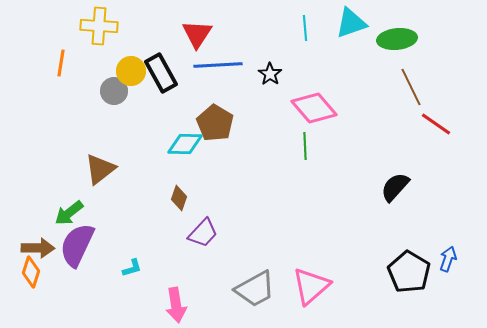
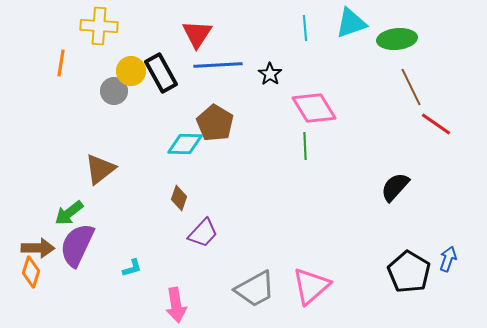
pink diamond: rotated 9 degrees clockwise
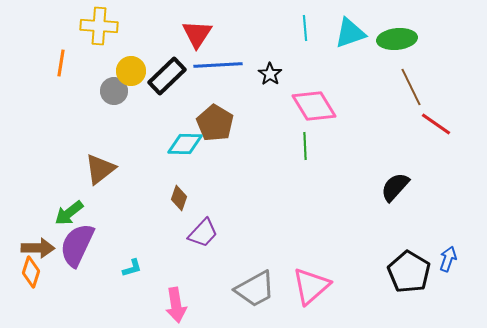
cyan triangle: moved 1 px left, 10 px down
black rectangle: moved 6 px right, 3 px down; rotated 75 degrees clockwise
pink diamond: moved 2 px up
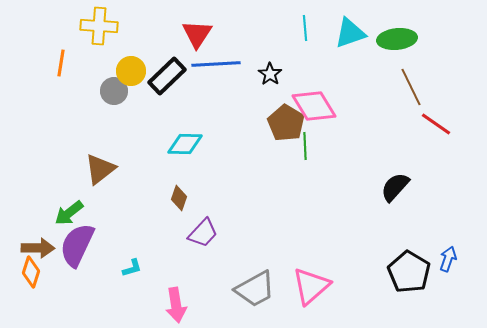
blue line: moved 2 px left, 1 px up
brown pentagon: moved 71 px right
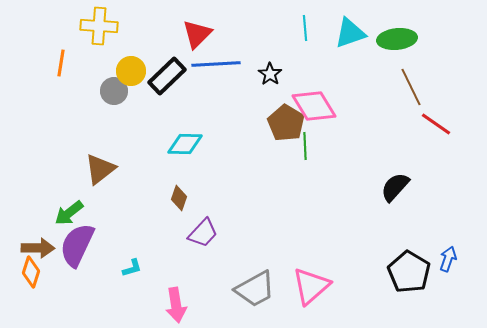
red triangle: rotated 12 degrees clockwise
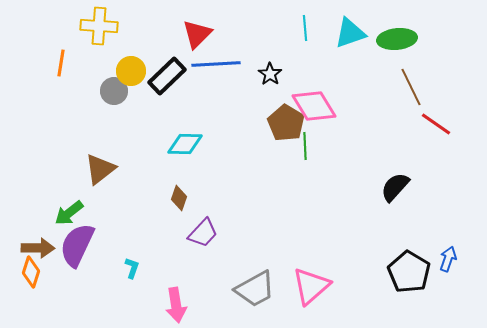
cyan L-shape: rotated 55 degrees counterclockwise
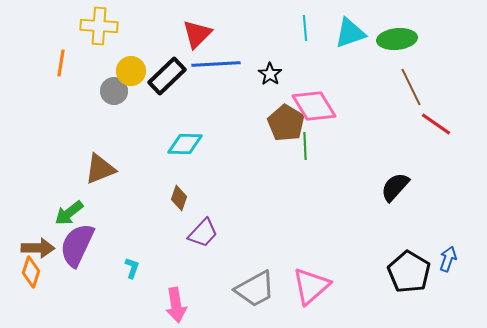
brown triangle: rotated 16 degrees clockwise
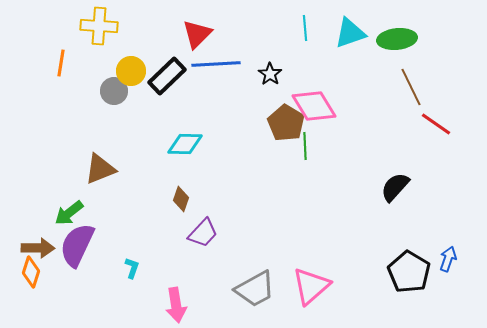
brown diamond: moved 2 px right, 1 px down
